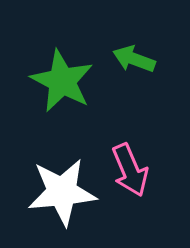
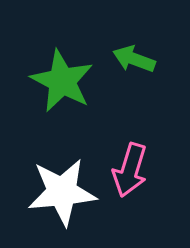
pink arrow: rotated 40 degrees clockwise
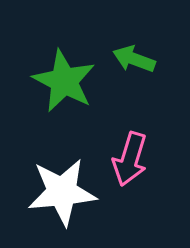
green star: moved 2 px right
pink arrow: moved 11 px up
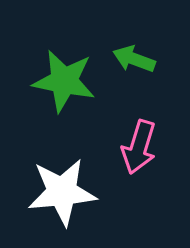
green star: rotated 16 degrees counterclockwise
pink arrow: moved 9 px right, 12 px up
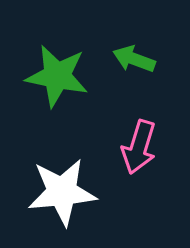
green star: moved 7 px left, 5 px up
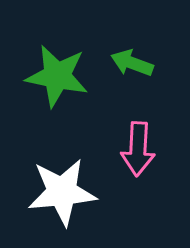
green arrow: moved 2 px left, 4 px down
pink arrow: moved 1 px left, 2 px down; rotated 14 degrees counterclockwise
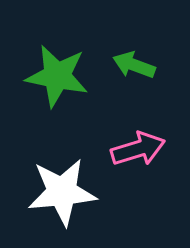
green arrow: moved 2 px right, 2 px down
pink arrow: rotated 110 degrees counterclockwise
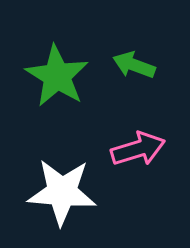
green star: rotated 20 degrees clockwise
white star: rotated 10 degrees clockwise
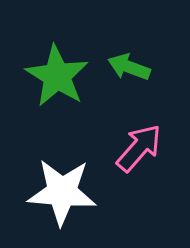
green arrow: moved 5 px left, 2 px down
pink arrow: moved 1 px right, 1 px up; rotated 32 degrees counterclockwise
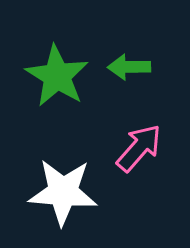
green arrow: rotated 21 degrees counterclockwise
white star: moved 1 px right
